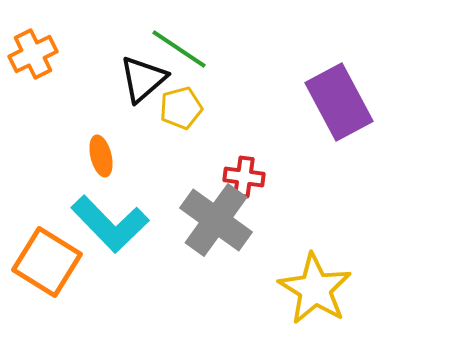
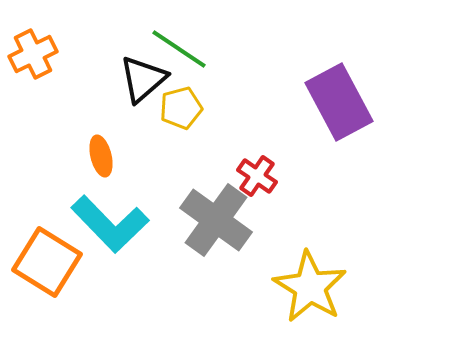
red cross: moved 13 px right, 1 px up; rotated 27 degrees clockwise
yellow star: moved 5 px left, 2 px up
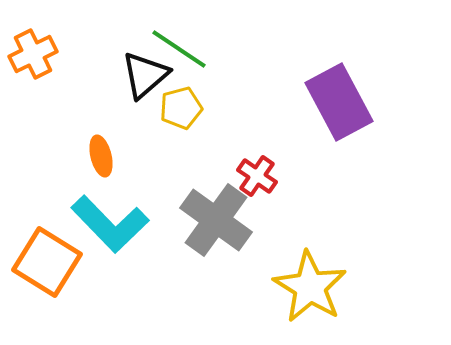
black triangle: moved 2 px right, 4 px up
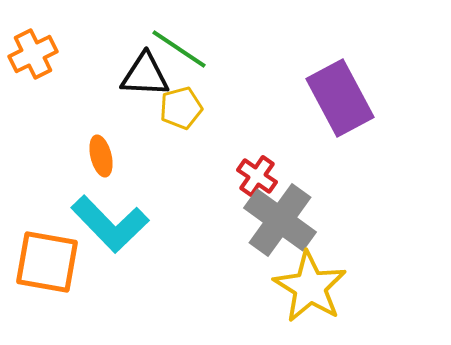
black triangle: rotated 44 degrees clockwise
purple rectangle: moved 1 px right, 4 px up
gray cross: moved 64 px right
orange square: rotated 22 degrees counterclockwise
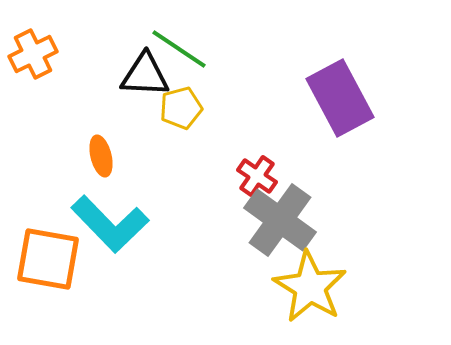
orange square: moved 1 px right, 3 px up
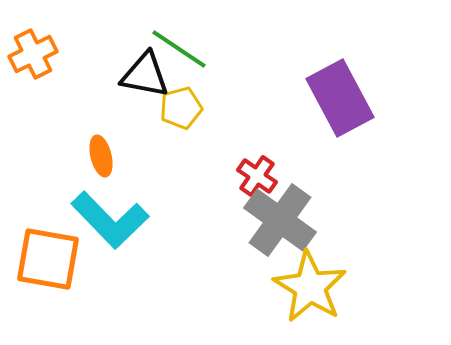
black triangle: rotated 8 degrees clockwise
cyan L-shape: moved 4 px up
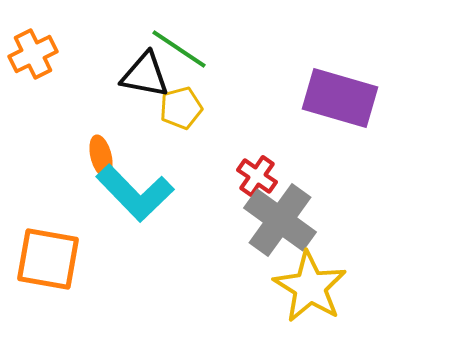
purple rectangle: rotated 46 degrees counterclockwise
cyan L-shape: moved 25 px right, 27 px up
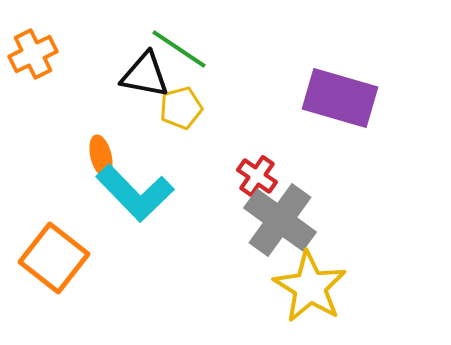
orange square: moved 6 px right, 1 px up; rotated 28 degrees clockwise
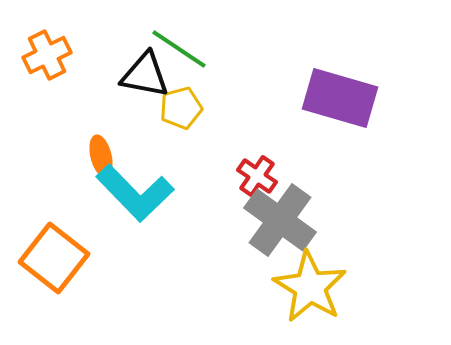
orange cross: moved 14 px right, 1 px down
